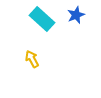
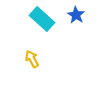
blue star: rotated 18 degrees counterclockwise
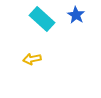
yellow arrow: rotated 72 degrees counterclockwise
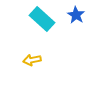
yellow arrow: moved 1 px down
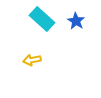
blue star: moved 6 px down
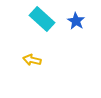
yellow arrow: rotated 24 degrees clockwise
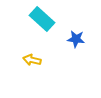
blue star: moved 18 px down; rotated 24 degrees counterclockwise
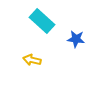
cyan rectangle: moved 2 px down
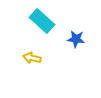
yellow arrow: moved 2 px up
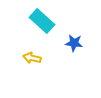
blue star: moved 2 px left, 4 px down
